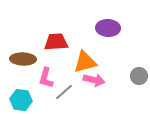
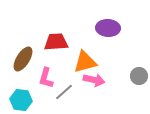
brown ellipse: rotated 60 degrees counterclockwise
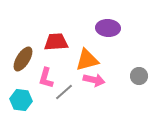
orange triangle: moved 2 px right, 2 px up
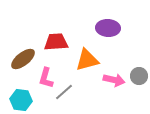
brown ellipse: rotated 20 degrees clockwise
pink arrow: moved 20 px right
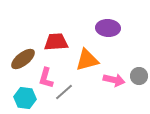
cyan hexagon: moved 4 px right, 2 px up
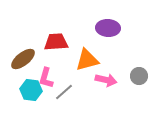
pink arrow: moved 8 px left
cyan hexagon: moved 6 px right, 8 px up
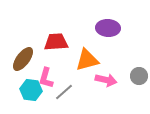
brown ellipse: rotated 15 degrees counterclockwise
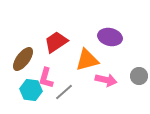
purple ellipse: moved 2 px right, 9 px down; rotated 10 degrees clockwise
red trapezoid: rotated 30 degrees counterclockwise
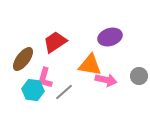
purple ellipse: rotated 30 degrees counterclockwise
red trapezoid: moved 1 px left
orange triangle: moved 3 px right, 5 px down; rotated 25 degrees clockwise
pink L-shape: moved 1 px left
cyan hexagon: moved 2 px right
